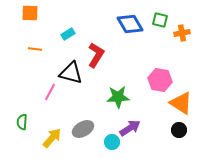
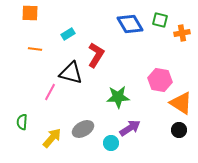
cyan circle: moved 1 px left, 1 px down
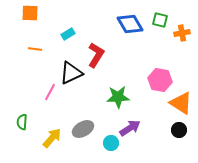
black triangle: rotated 40 degrees counterclockwise
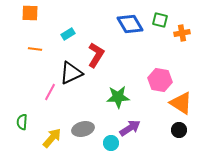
gray ellipse: rotated 15 degrees clockwise
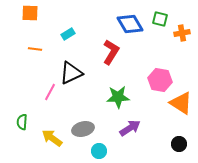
green square: moved 1 px up
red L-shape: moved 15 px right, 3 px up
black circle: moved 14 px down
yellow arrow: rotated 95 degrees counterclockwise
cyan circle: moved 12 px left, 8 px down
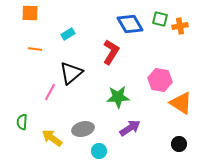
orange cross: moved 2 px left, 7 px up
black triangle: rotated 15 degrees counterclockwise
